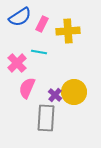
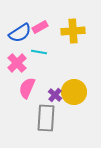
blue semicircle: moved 16 px down
pink rectangle: moved 2 px left, 3 px down; rotated 35 degrees clockwise
yellow cross: moved 5 px right
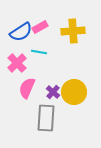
blue semicircle: moved 1 px right, 1 px up
purple cross: moved 2 px left, 3 px up
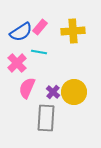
pink rectangle: rotated 21 degrees counterclockwise
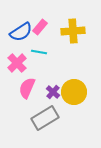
gray rectangle: moved 1 px left; rotated 56 degrees clockwise
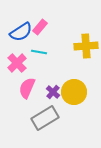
yellow cross: moved 13 px right, 15 px down
